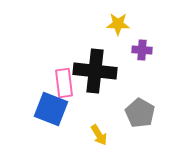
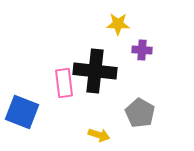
blue square: moved 29 px left, 3 px down
yellow arrow: rotated 40 degrees counterclockwise
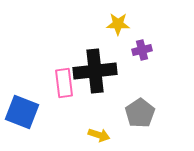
purple cross: rotated 18 degrees counterclockwise
black cross: rotated 12 degrees counterclockwise
gray pentagon: rotated 8 degrees clockwise
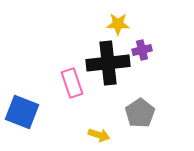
black cross: moved 13 px right, 8 px up
pink rectangle: moved 8 px right; rotated 12 degrees counterclockwise
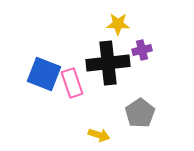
blue square: moved 22 px right, 38 px up
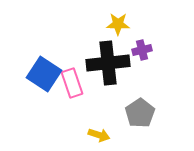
blue square: rotated 12 degrees clockwise
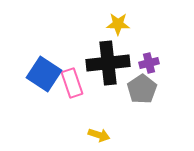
purple cross: moved 7 px right, 13 px down
gray pentagon: moved 2 px right, 24 px up
